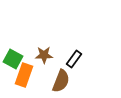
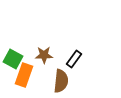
brown semicircle: rotated 15 degrees counterclockwise
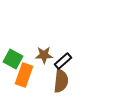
black rectangle: moved 11 px left, 2 px down; rotated 12 degrees clockwise
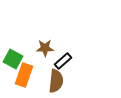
brown star: moved 1 px right, 7 px up
brown semicircle: moved 5 px left
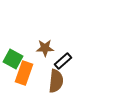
orange rectangle: moved 2 px up
